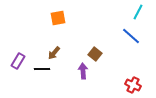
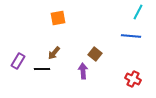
blue line: rotated 36 degrees counterclockwise
red cross: moved 6 px up
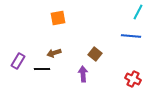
brown arrow: rotated 32 degrees clockwise
purple arrow: moved 3 px down
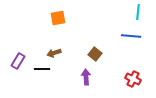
cyan line: rotated 21 degrees counterclockwise
purple arrow: moved 3 px right, 3 px down
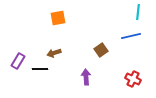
blue line: rotated 18 degrees counterclockwise
brown square: moved 6 px right, 4 px up; rotated 16 degrees clockwise
black line: moved 2 px left
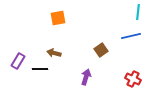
brown arrow: rotated 32 degrees clockwise
purple arrow: rotated 21 degrees clockwise
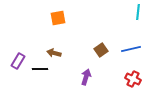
blue line: moved 13 px down
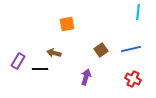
orange square: moved 9 px right, 6 px down
